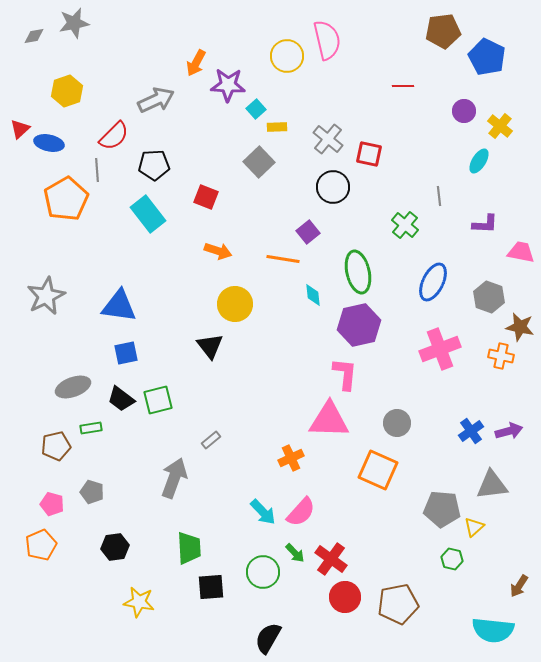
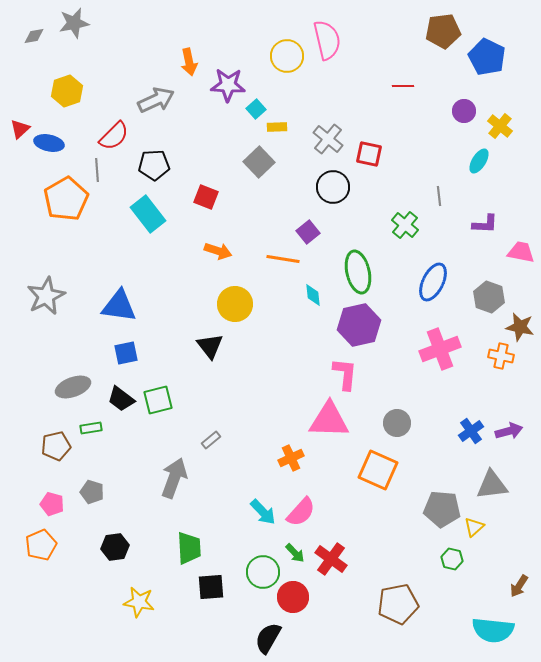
orange arrow at (196, 63): moved 7 px left, 1 px up; rotated 40 degrees counterclockwise
red circle at (345, 597): moved 52 px left
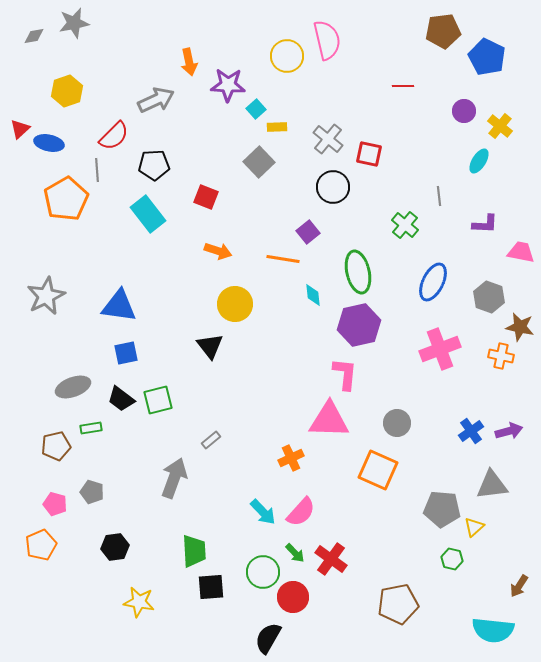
pink pentagon at (52, 504): moved 3 px right
green trapezoid at (189, 548): moved 5 px right, 3 px down
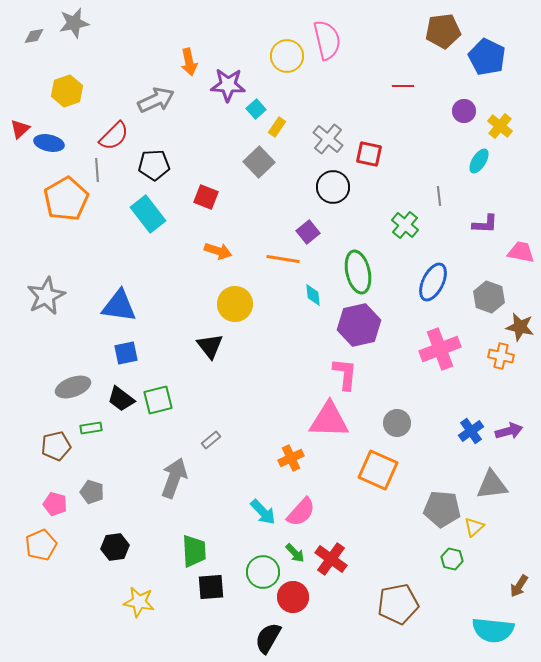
yellow rectangle at (277, 127): rotated 54 degrees counterclockwise
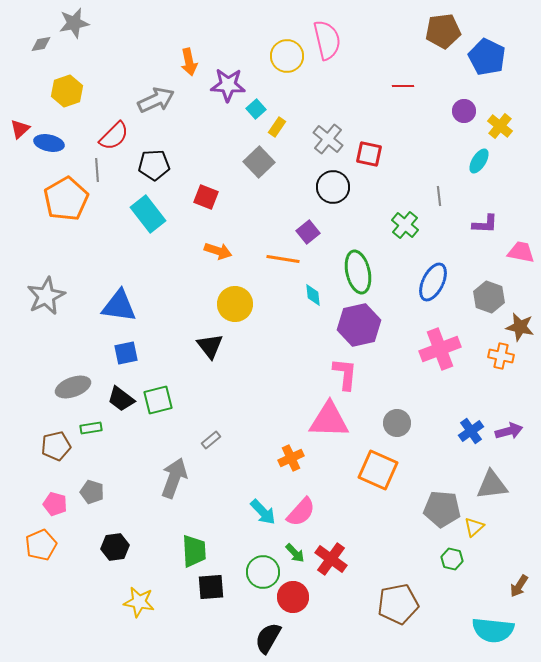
gray diamond at (34, 36): moved 7 px right, 8 px down
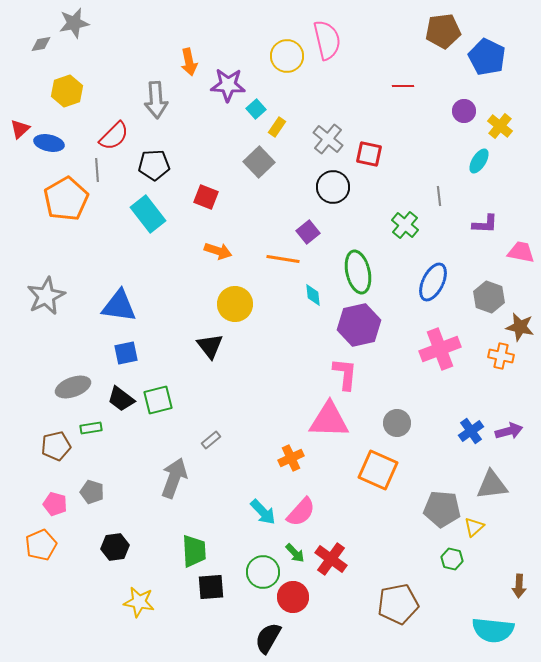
gray arrow at (156, 100): rotated 111 degrees clockwise
brown arrow at (519, 586): rotated 30 degrees counterclockwise
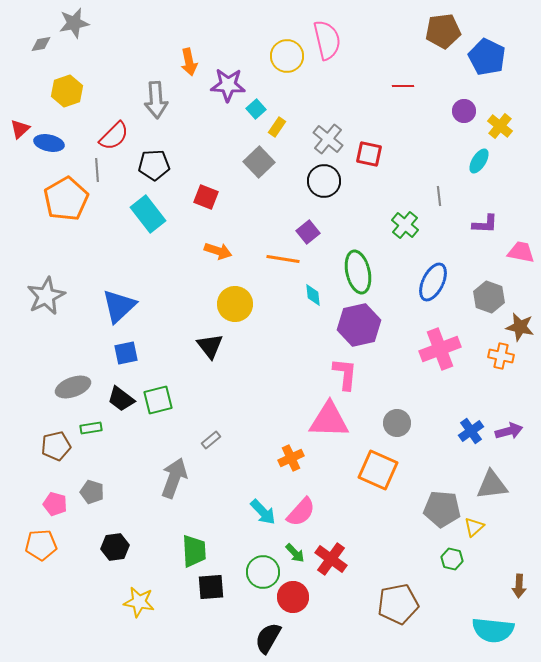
black circle at (333, 187): moved 9 px left, 6 px up
blue triangle at (119, 306): rotated 51 degrees counterclockwise
orange pentagon at (41, 545): rotated 20 degrees clockwise
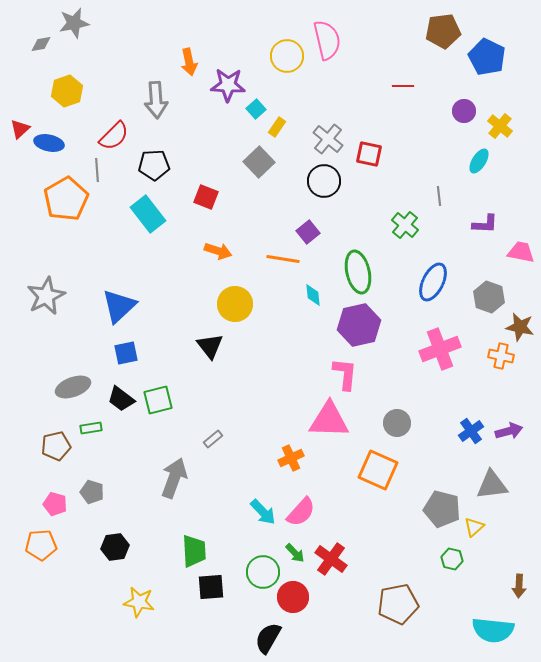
gray rectangle at (211, 440): moved 2 px right, 1 px up
gray pentagon at (442, 509): rotated 9 degrees clockwise
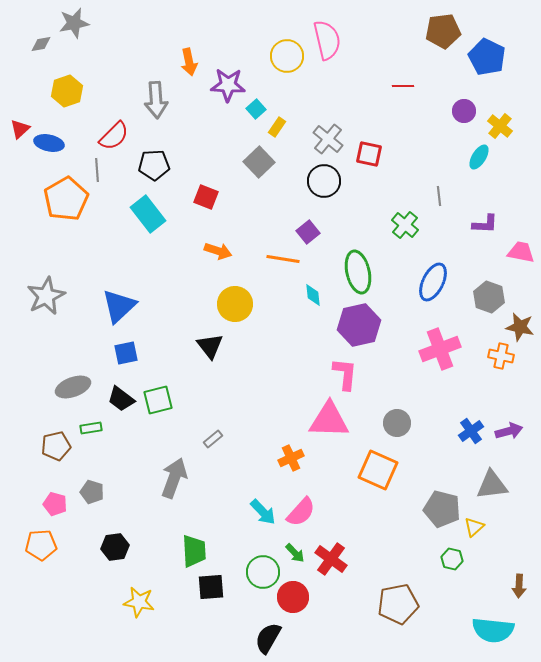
cyan ellipse at (479, 161): moved 4 px up
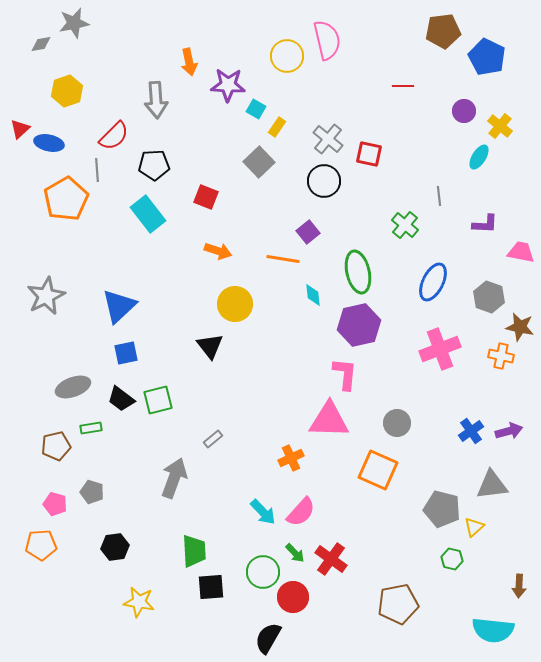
cyan square at (256, 109): rotated 18 degrees counterclockwise
